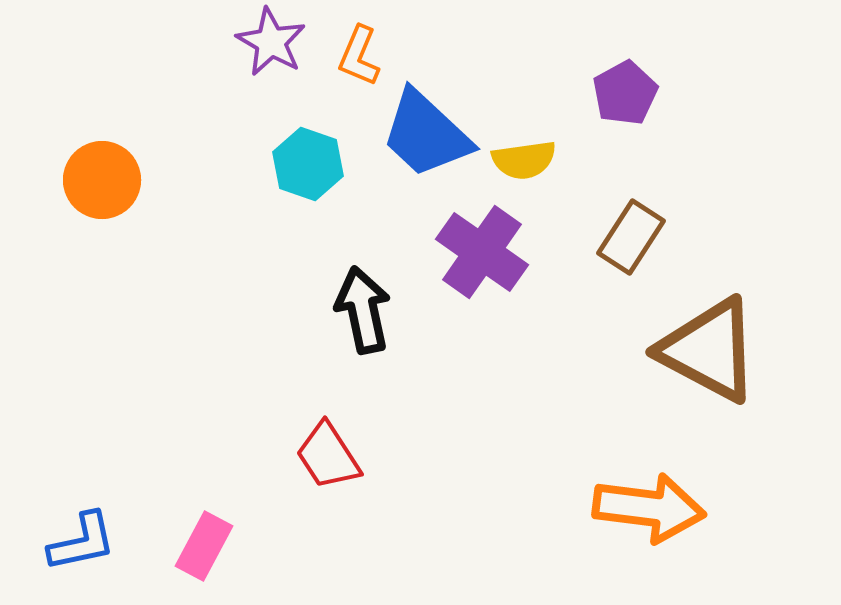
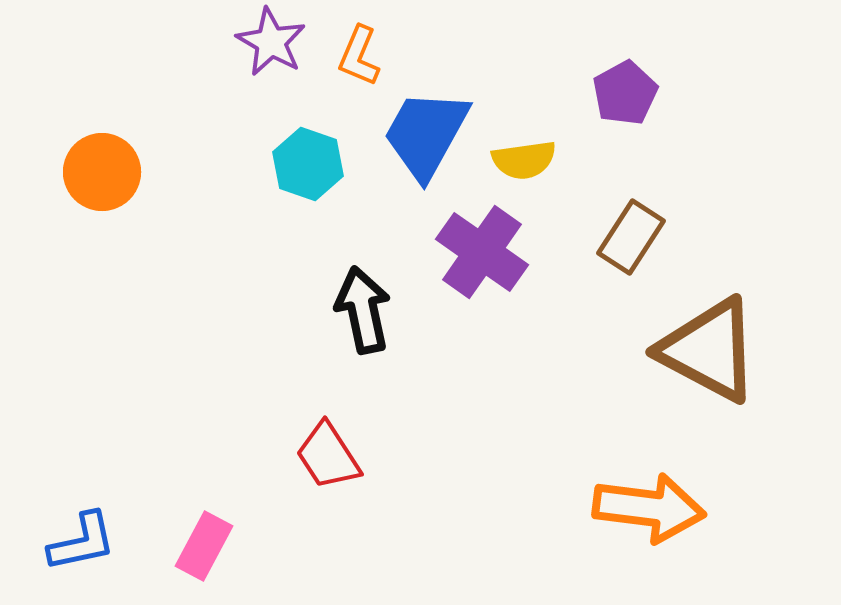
blue trapezoid: rotated 76 degrees clockwise
orange circle: moved 8 px up
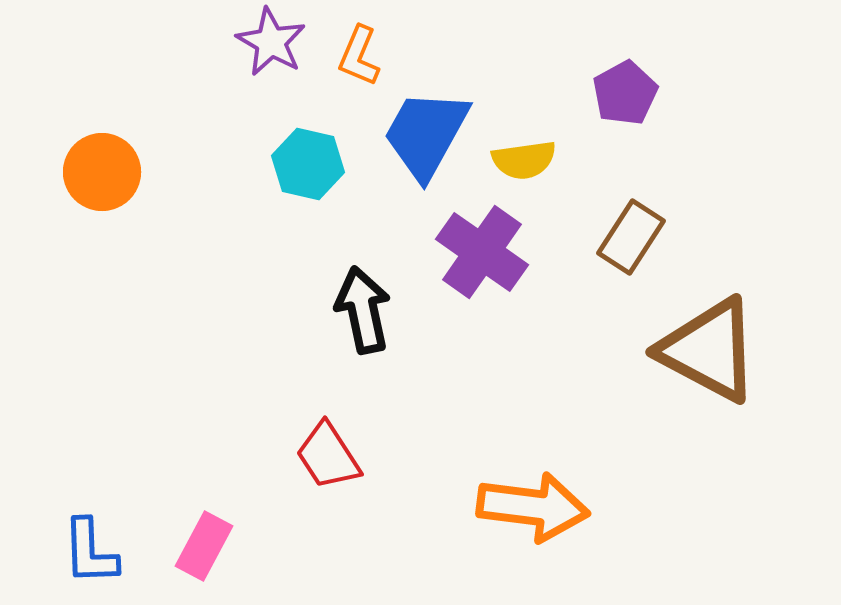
cyan hexagon: rotated 6 degrees counterclockwise
orange arrow: moved 116 px left, 1 px up
blue L-shape: moved 8 px right, 10 px down; rotated 100 degrees clockwise
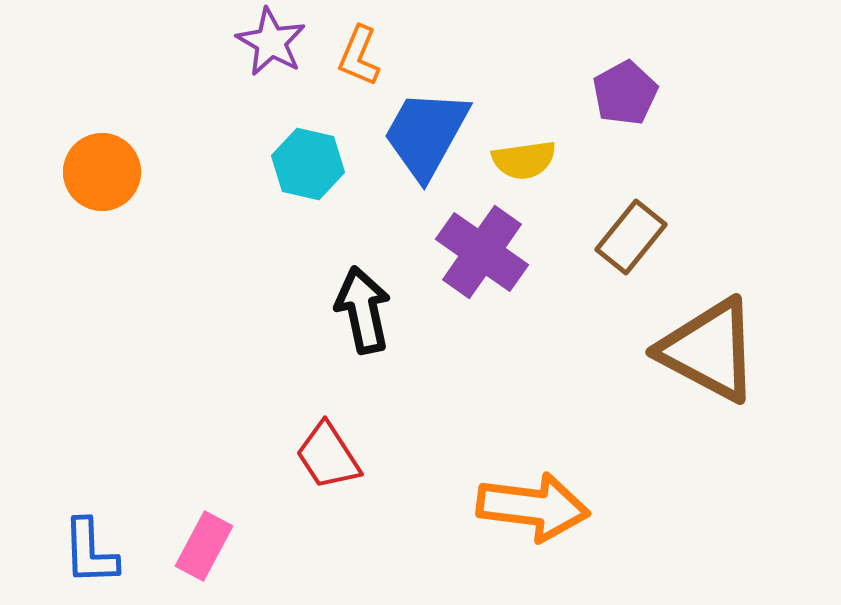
brown rectangle: rotated 6 degrees clockwise
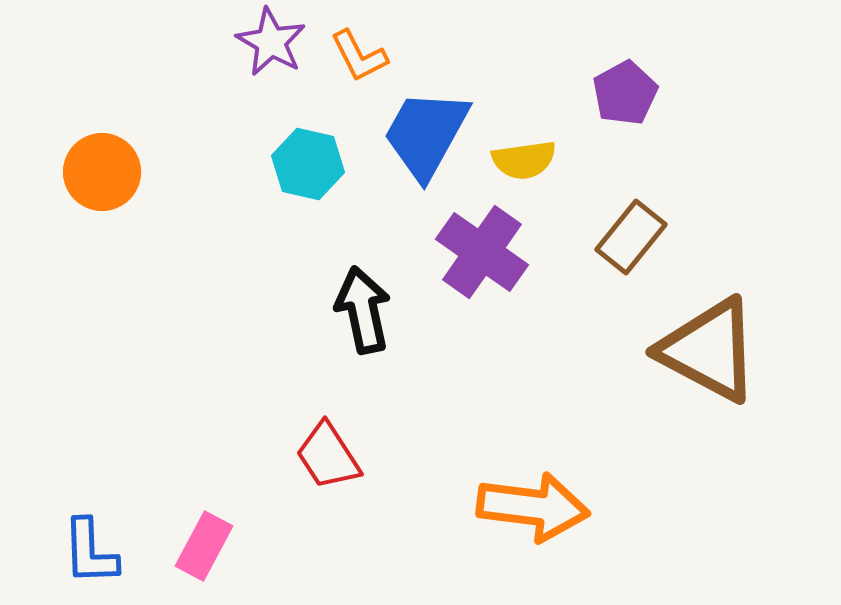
orange L-shape: rotated 50 degrees counterclockwise
